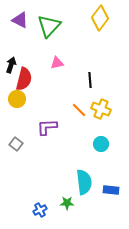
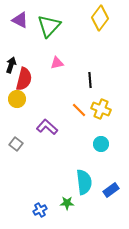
purple L-shape: rotated 45 degrees clockwise
blue rectangle: rotated 42 degrees counterclockwise
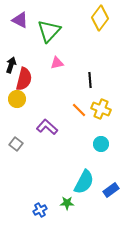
green triangle: moved 5 px down
cyan semicircle: rotated 35 degrees clockwise
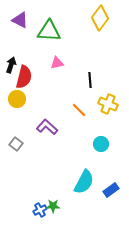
green triangle: rotated 50 degrees clockwise
red semicircle: moved 2 px up
yellow cross: moved 7 px right, 5 px up
green star: moved 14 px left, 3 px down
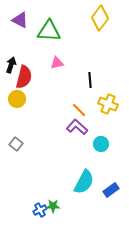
purple L-shape: moved 30 px right
